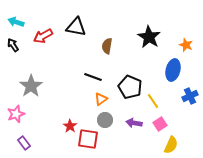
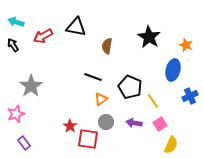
gray circle: moved 1 px right, 2 px down
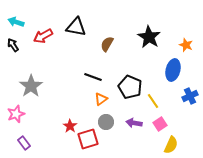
brown semicircle: moved 2 px up; rotated 21 degrees clockwise
red square: rotated 25 degrees counterclockwise
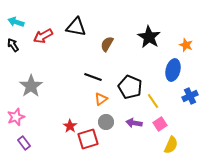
pink star: moved 3 px down
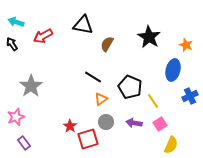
black triangle: moved 7 px right, 2 px up
black arrow: moved 1 px left, 1 px up
black line: rotated 12 degrees clockwise
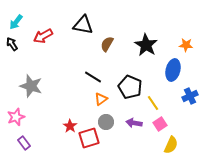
cyan arrow: rotated 70 degrees counterclockwise
black star: moved 3 px left, 8 px down
orange star: rotated 16 degrees counterclockwise
gray star: rotated 20 degrees counterclockwise
yellow line: moved 2 px down
red square: moved 1 px right, 1 px up
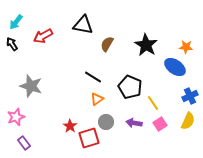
orange star: moved 2 px down
blue ellipse: moved 2 px right, 3 px up; rotated 70 degrees counterclockwise
orange triangle: moved 4 px left
yellow semicircle: moved 17 px right, 24 px up
